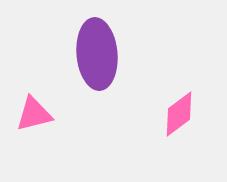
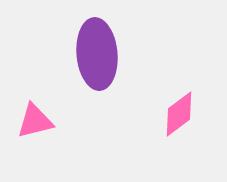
pink triangle: moved 1 px right, 7 px down
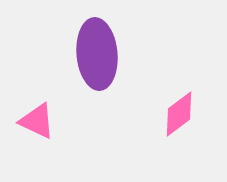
pink triangle: moved 2 px right; rotated 39 degrees clockwise
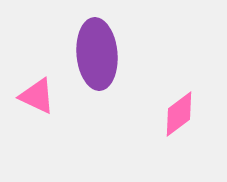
pink triangle: moved 25 px up
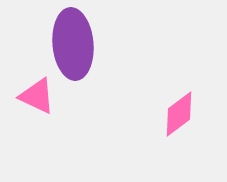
purple ellipse: moved 24 px left, 10 px up
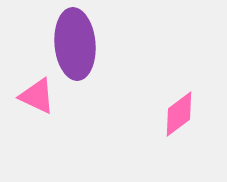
purple ellipse: moved 2 px right
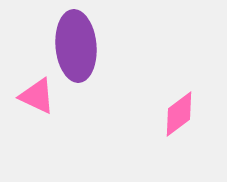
purple ellipse: moved 1 px right, 2 px down
